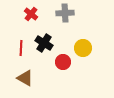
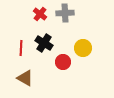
red cross: moved 9 px right
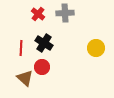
red cross: moved 2 px left
yellow circle: moved 13 px right
red circle: moved 21 px left, 5 px down
brown triangle: rotated 12 degrees clockwise
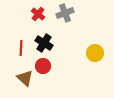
gray cross: rotated 18 degrees counterclockwise
yellow circle: moved 1 px left, 5 px down
red circle: moved 1 px right, 1 px up
